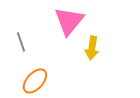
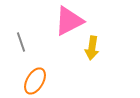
pink triangle: rotated 24 degrees clockwise
orange ellipse: rotated 12 degrees counterclockwise
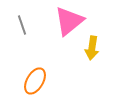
pink triangle: rotated 12 degrees counterclockwise
gray line: moved 1 px right, 17 px up
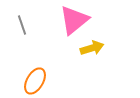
pink triangle: moved 5 px right, 1 px up
yellow arrow: rotated 115 degrees counterclockwise
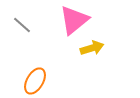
gray line: rotated 30 degrees counterclockwise
